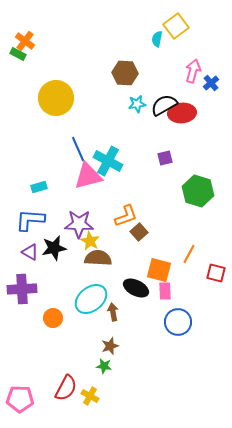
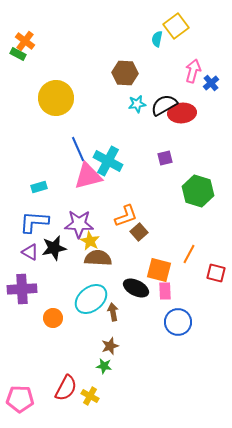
blue L-shape: moved 4 px right, 2 px down
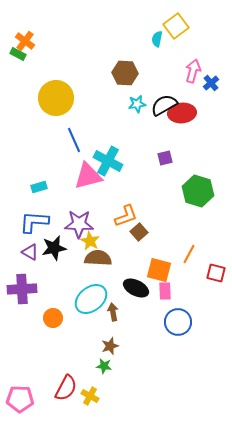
blue line: moved 4 px left, 9 px up
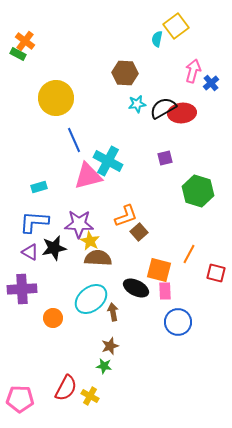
black semicircle: moved 1 px left, 3 px down
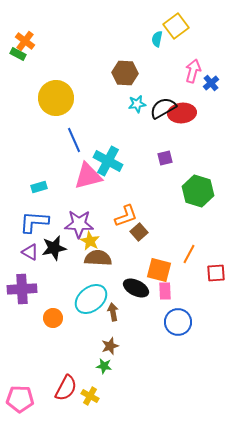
red square: rotated 18 degrees counterclockwise
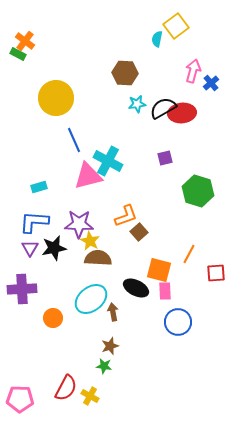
purple triangle: moved 4 px up; rotated 30 degrees clockwise
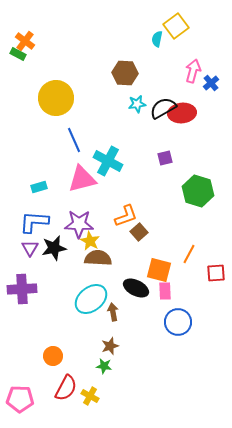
pink triangle: moved 6 px left, 3 px down
orange circle: moved 38 px down
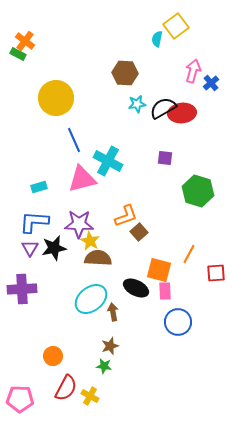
purple square: rotated 21 degrees clockwise
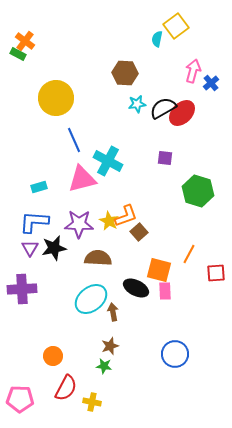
red ellipse: rotated 40 degrees counterclockwise
yellow star: moved 19 px right, 20 px up
blue circle: moved 3 px left, 32 px down
yellow cross: moved 2 px right, 6 px down; rotated 18 degrees counterclockwise
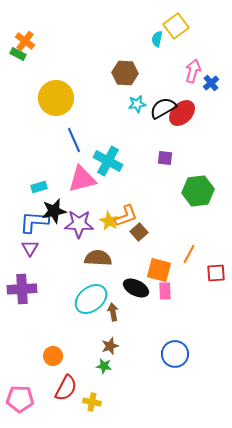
green hexagon: rotated 24 degrees counterclockwise
black star: moved 37 px up
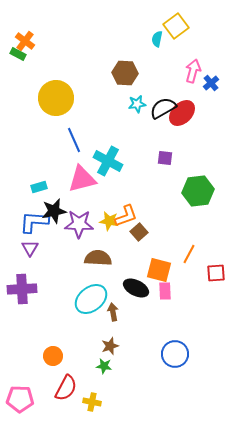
yellow star: rotated 18 degrees counterclockwise
